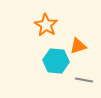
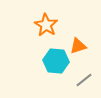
gray line: rotated 48 degrees counterclockwise
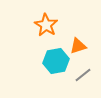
cyan hexagon: rotated 15 degrees counterclockwise
gray line: moved 1 px left, 5 px up
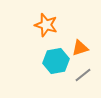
orange star: rotated 15 degrees counterclockwise
orange triangle: moved 2 px right, 2 px down
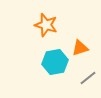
cyan hexagon: moved 1 px left, 1 px down
gray line: moved 5 px right, 3 px down
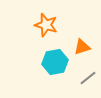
orange triangle: moved 2 px right, 1 px up
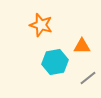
orange star: moved 5 px left
orange triangle: moved 1 px up; rotated 18 degrees clockwise
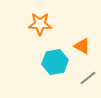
orange star: moved 1 px left, 1 px up; rotated 15 degrees counterclockwise
orange triangle: rotated 30 degrees clockwise
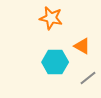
orange star: moved 11 px right, 6 px up; rotated 10 degrees clockwise
cyan hexagon: rotated 10 degrees clockwise
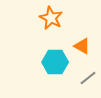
orange star: rotated 15 degrees clockwise
